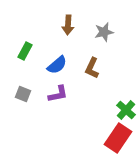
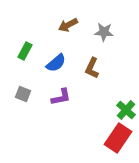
brown arrow: rotated 60 degrees clockwise
gray star: rotated 18 degrees clockwise
blue semicircle: moved 1 px left, 2 px up
purple L-shape: moved 3 px right, 3 px down
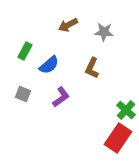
blue semicircle: moved 7 px left, 2 px down
purple L-shape: rotated 25 degrees counterclockwise
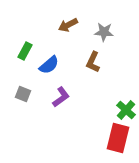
brown L-shape: moved 1 px right, 6 px up
red rectangle: rotated 20 degrees counterclockwise
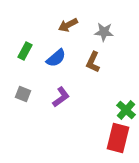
blue semicircle: moved 7 px right, 7 px up
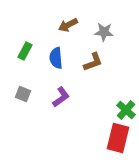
blue semicircle: rotated 125 degrees clockwise
brown L-shape: rotated 135 degrees counterclockwise
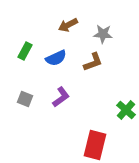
gray star: moved 1 px left, 2 px down
blue semicircle: rotated 110 degrees counterclockwise
gray square: moved 2 px right, 5 px down
red rectangle: moved 23 px left, 7 px down
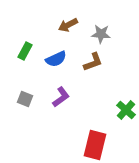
gray star: moved 2 px left
blue semicircle: moved 1 px down
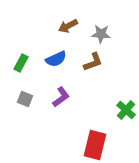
brown arrow: moved 1 px down
green rectangle: moved 4 px left, 12 px down
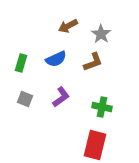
gray star: rotated 30 degrees clockwise
green rectangle: rotated 12 degrees counterclockwise
green cross: moved 24 px left, 3 px up; rotated 30 degrees counterclockwise
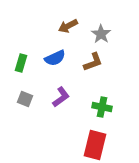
blue semicircle: moved 1 px left, 1 px up
